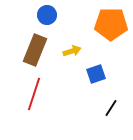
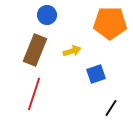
orange pentagon: moved 1 px left, 1 px up
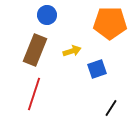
blue square: moved 1 px right, 5 px up
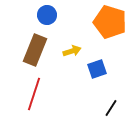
orange pentagon: moved 1 px up; rotated 16 degrees clockwise
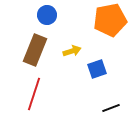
orange pentagon: moved 2 px up; rotated 28 degrees counterclockwise
black line: rotated 36 degrees clockwise
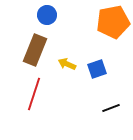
orange pentagon: moved 3 px right, 2 px down
yellow arrow: moved 5 px left, 13 px down; rotated 138 degrees counterclockwise
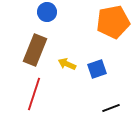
blue circle: moved 3 px up
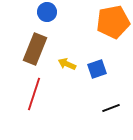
brown rectangle: moved 1 px up
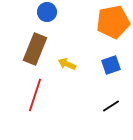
blue square: moved 14 px right, 4 px up
red line: moved 1 px right, 1 px down
black line: moved 2 px up; rotated 12 degrees counterclockwise
